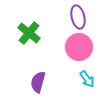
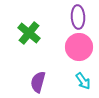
purple ellipse: rotated 10 degrees clockwise
cyan arrow: moved 4 px left, 2 px down
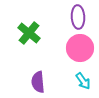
pink circle: moved 1 px right, 1 px down
purple semicircle: rotated 20 degrees counterclockwise
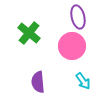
purple ellipse: rotated 10 degrees counterclockwise
pink circle: moved 8 px left, 2 px up
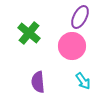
purple ellipse: moved 2 px right; rotated 40 degrees clockwise
